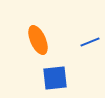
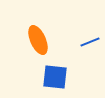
blue square: moved 1 px up; rotated 12 degrees clockwise
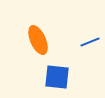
blue square: moved 2 px right
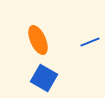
blue square: moved 13 px left, 1 px down; rotated 24 degrees clockwise
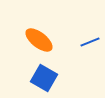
orange ellipse: moved 1 px right; rotated 28 degrees counterclockwise
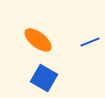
orange ellipse: moved 1 px left
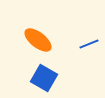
blue line: moved 1 px left, 2 px down
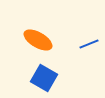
orange ellipse: rotated 8 degrees counterclockwise
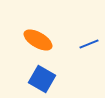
blue square: moved 2 px left, 1 px down
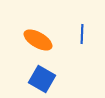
blue line: moved 7 px left, 10 px up; rotated 66 degrees counterclockwise
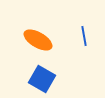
blue line: moved 2 px right, 2 px down; rotated 12 degrees counterclockwise
